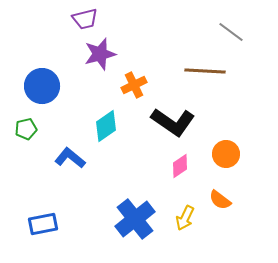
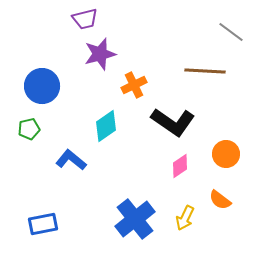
green pentagon: moved 3 px right
blue L-shape: moved 1 px right, 2 px down
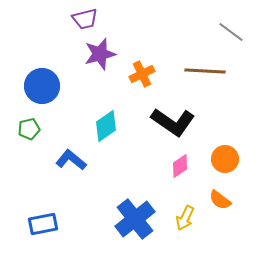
orange cross: moved 8 px right, 11 px up
orange circle: moved 1 px left, 5 px down
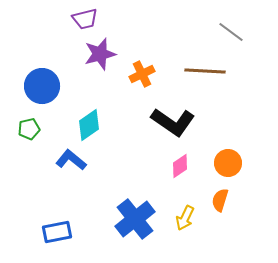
cyan diamond: moved 17 px left, 1 px up
orange circle: moved 3 px right, 4 px down
orange semicircle: rotated 70 degrees clockwise
blue rectangle: moved 14 px right, 8 px down
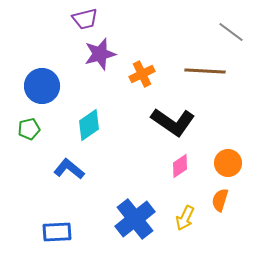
blue L-shape: moved 2 px left, 9 px down
blue rectangle: rotated 8 degrees clockwise
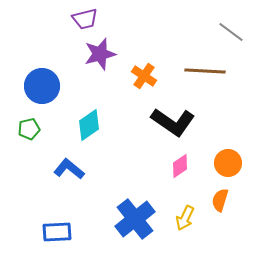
orange cross: moved 2 px right, 2 px down; rotated 30 degrees counterclockwise
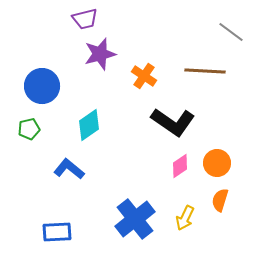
orange circle: moved 11 px left
